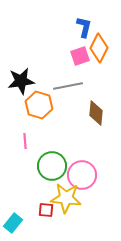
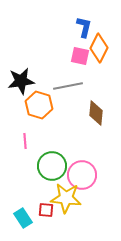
pink square: rotated 30 degrees clockwise
cyan rectangle: moved 10 px right, 5 px up; rotated 72 degrees counterclockwise
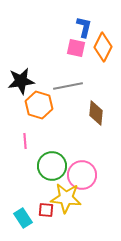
orange diamond: moved 4 px right, 1 px up
pink square: moved 4 px left, 8 px up
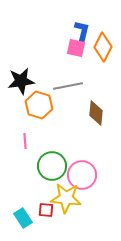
blue L-shape: moved 2 px left, 4 px down
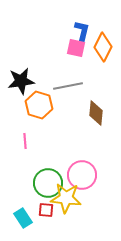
green circle: moved 4 px left, 17 px down
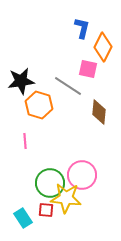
blue L-shape: moved 3 px up
pink square: moved 12 px right, 21 px down
gray line: rotated 44 degrees clockwise
brown diamond: moved 3 px right, 1 px up
green circle: moved 2 px right
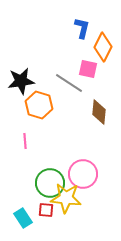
gray line: moved 1 px right, 3 px up
pink circle: moved 1 px right, 1 px up
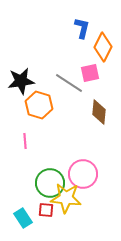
pink square: moved 2 px right, 4 px down; rotated 24 degrees counterclockwise
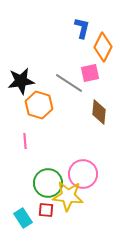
green circle: moved 2 px left
yellow star: moved 2 px right, 2 px up
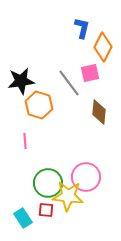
gray line: rotated 20 degrees clockwise
pink circle: moved 3 px right, 3 px down
